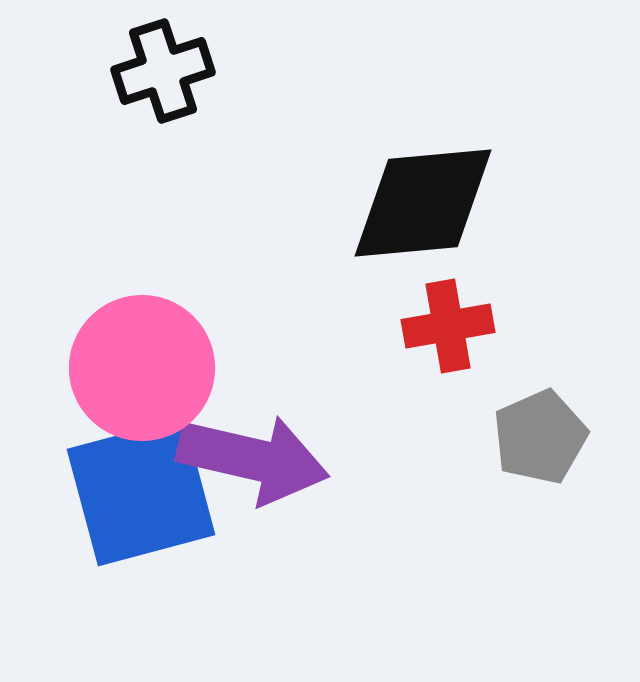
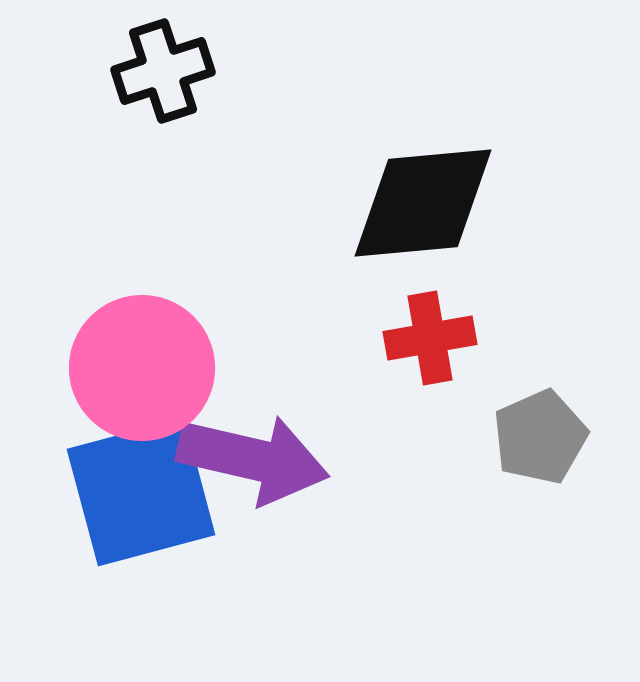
red cross: moved 18 px left, 12 px down
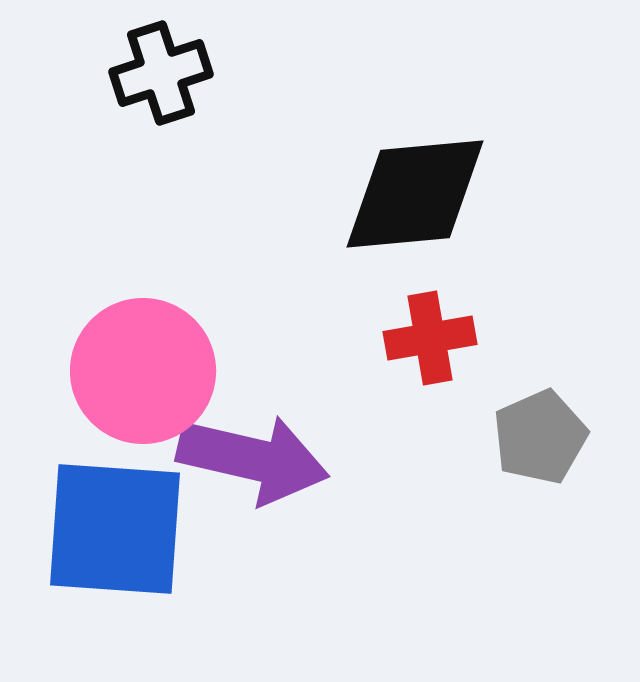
black cross: moved 2 px left, 2 px down
black diamond: moved 8 px left, 9 px up
pink circle: moved 1 px right, 3 px down
blue square: moved 26 px left, 37 px down; rotated 19 degrees clockwise
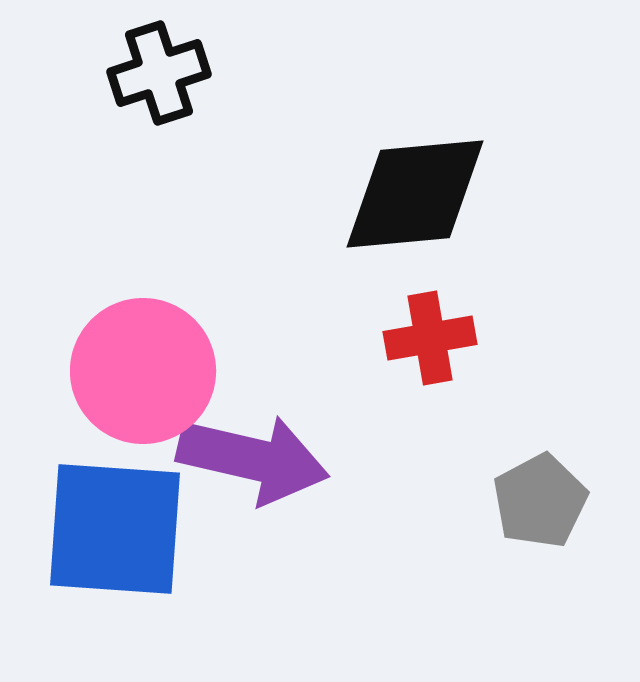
black cross: moved 2 px left
gray pentagon: moved 64 px down; rotated 4 degrees counterclockwise
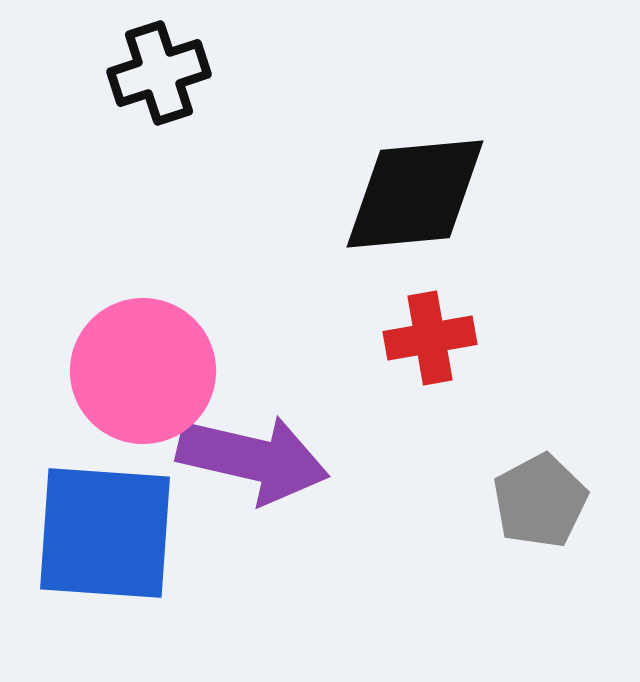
blue square: moved 10 px left, 4 px down
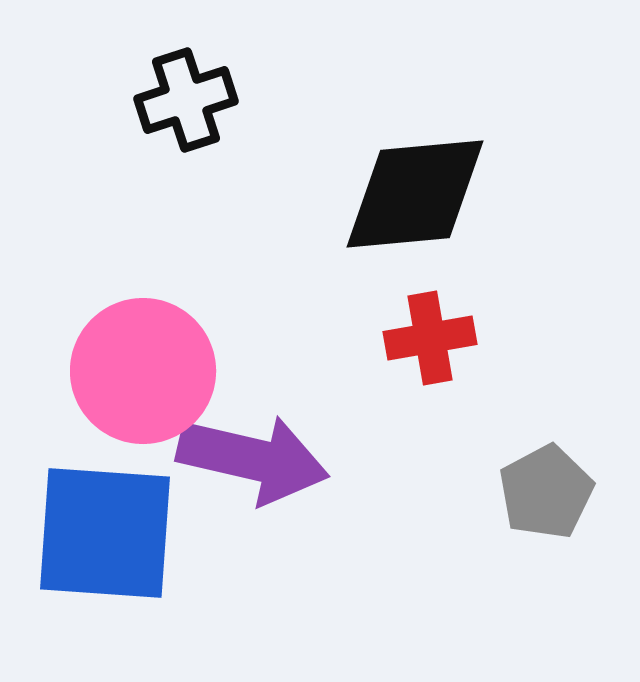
black cross: moved 27 px right, 27 px down
gray pentagon: moved 6 px right, 9 px up
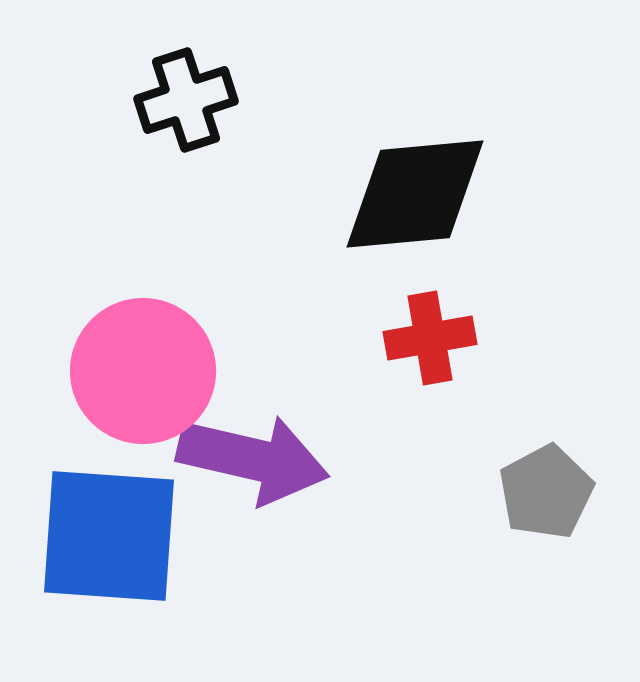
blue square: moved 4 px right, 3 px down
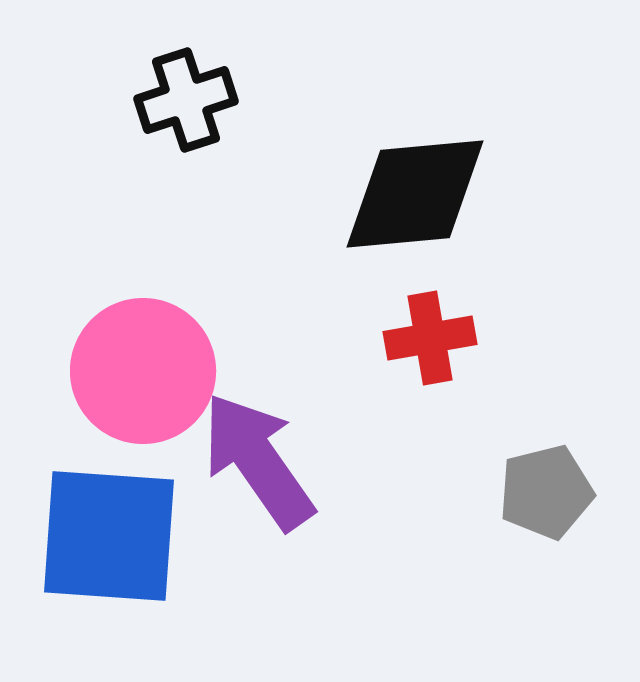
purple arrow: moved 5 px right, 2 px down; rotated 138 degrees counterclockwise
gray pentagon: rotated 14 degrees clockwise
